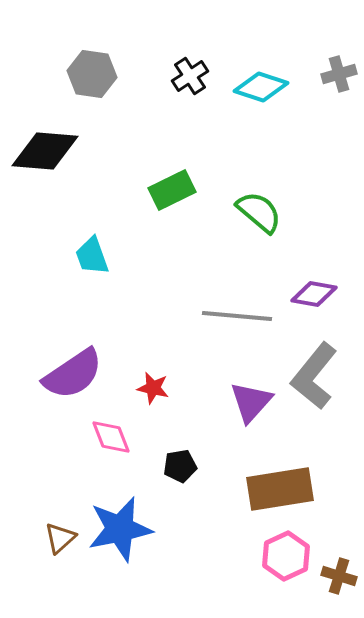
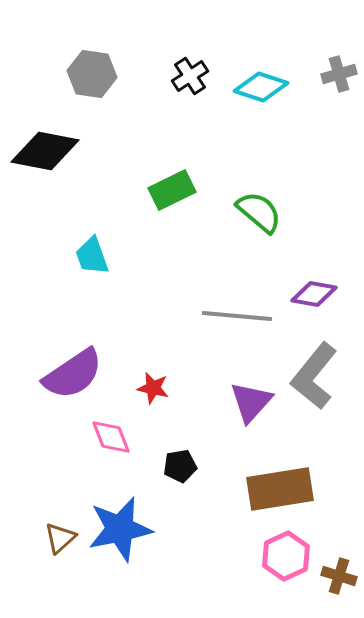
black diamond: rotated 6 degrees clockwise
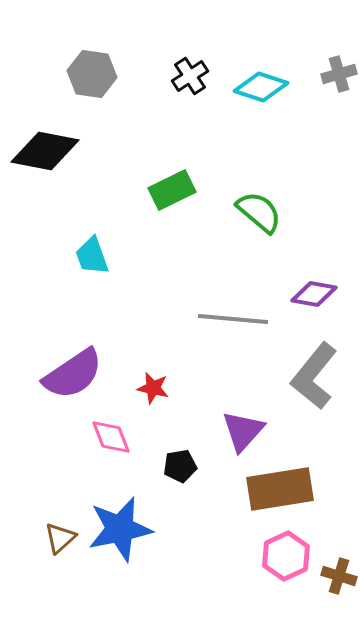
gray line: moved 4 px left, 3 px down
purple triangle: moved 8 px left, 29 px down
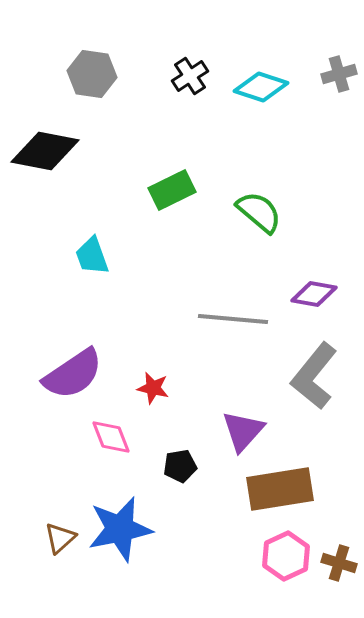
brown cross: moved 13 px up
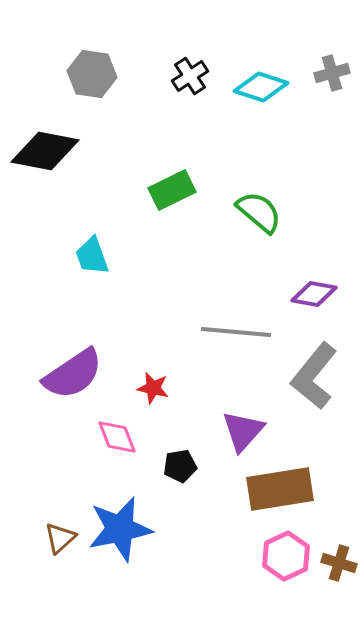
gray cross: moved 7 px left, 1 px up
gray line: moved 3 px right, 13 px down
pink diamond: moved 6 px right
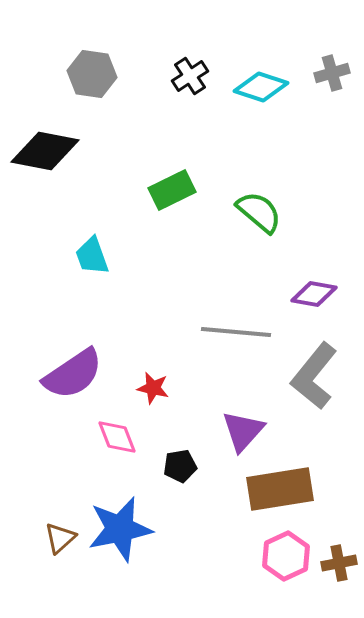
brown cross: rotated 28 degrees counterclockwise
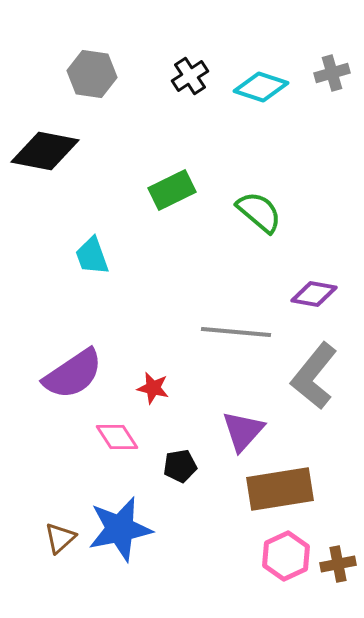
pink diamond: rotated 12 degrees counterclockwise
brown cross: moved 1 px left, 1 px down
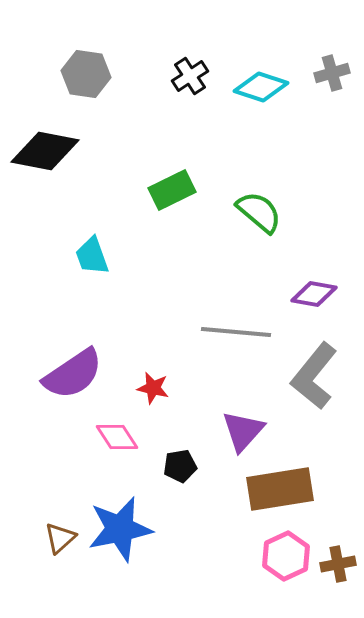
gray hexagon: moved 6 px left
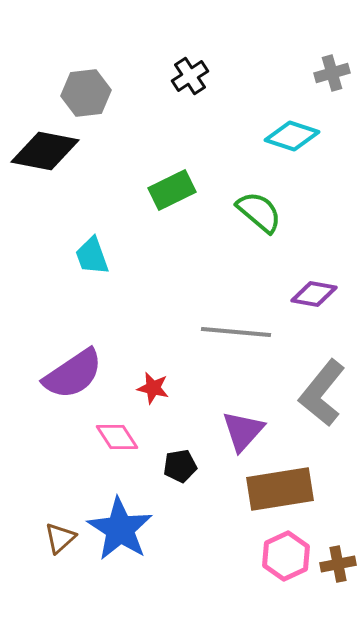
gray hexagon: moved 19 px down; rotated 15 degrees counterclockwise
cyan diamond: moved 31 px right, 49 px down
gray L-shape: moved 8 px right, 17 px down
blue star: rotated 28 degrees counterclockwise
